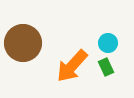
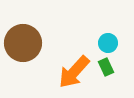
orange arrow: moved 2 px right, 6 px down
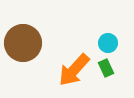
green rectangle: moved 1 px down
orange arrow: moved 2 px up
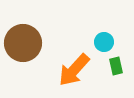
cyan circle: moved 4 px left, 1 px up
green rectangle: moved 10 px right, 2 px up; rotated 12 degrees clockwise
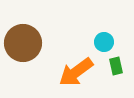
orange arrow: moved 2 px right, 2 px down; rotated 12 degrees clockwise
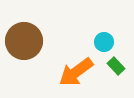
brown circle: moved 1 px right, 2 px up
green rectangle: rotated 30 degrees counterclockwise
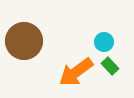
green rectangle: moved 6 px left
